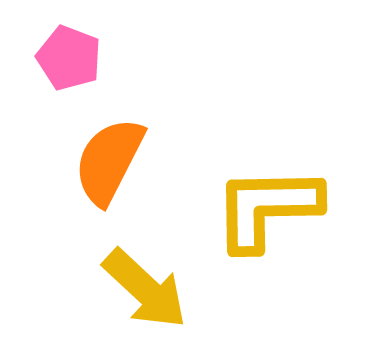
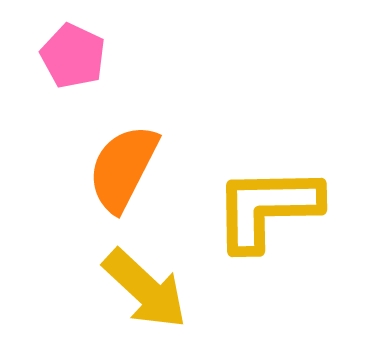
pink pentagon: moved 4 px right, 2 px up; rotated 4 degrees clockwise
orange semicircle: moved 14 px right, 7 px down
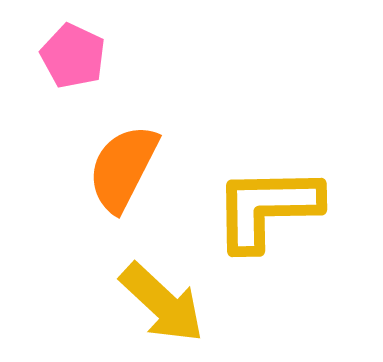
yellow arrow: moved 17 px right, 14 px down
